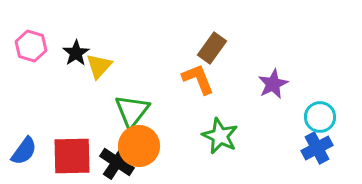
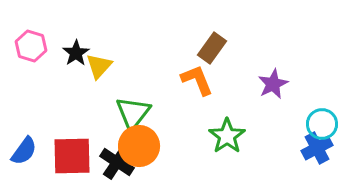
orange L-shape: moved 1 px left, 1 px down
green triangle: moved 1 px right, 2 px down
cyan circle: moved 2 px right, 7 px down
green star: moved 7 px right; rotated 12 degrees clockwise
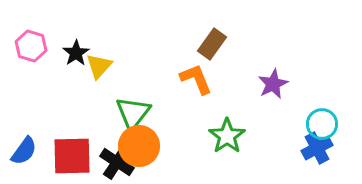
brown rectangle: moved 4 px up
orange L-shape: moved 1 px left, 1 px up
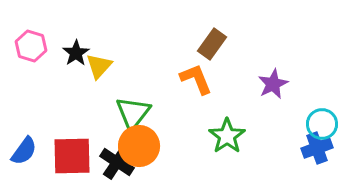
blue cross: rotated 8 degrees clockwise
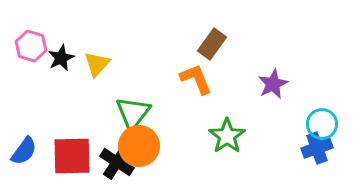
black star: moved 15 px left, 5 px down; rotated 8 degrees clockwise
yellow triangle: moved 2 px left, 2 px up
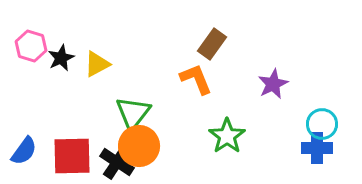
yellow triangle: rotated 20 degrees clockwise
blue cross: rotated 20 degrees clockwise
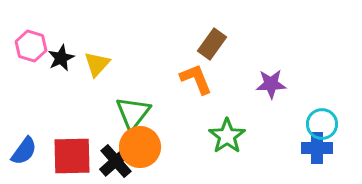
yellow triangle: rotated 20 degrees counterclockwise
purple star: moved 2 px left; rotated 24 degrees clockwise
orange circle: moved 1 px right, 1 px down
black cross: moved 1 px left, 1 px up; rotated 16 degrees clockwise
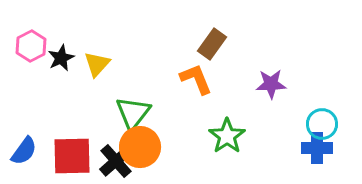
pink hexagon: rotated 16 degrees clockwise
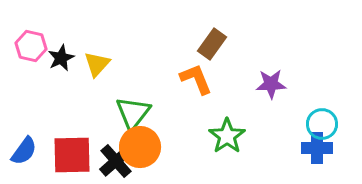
pink hexagon: rotated 20 degrees counterclockwise
red square: moved 1 px up
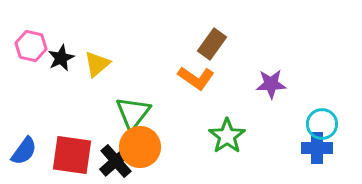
yellow triangle: rotated 8 degrees clockwise
orange L-shape: moved 1 px up; rotated 147 degrees clockwise
red square: rotated 9 degrees clockwise
